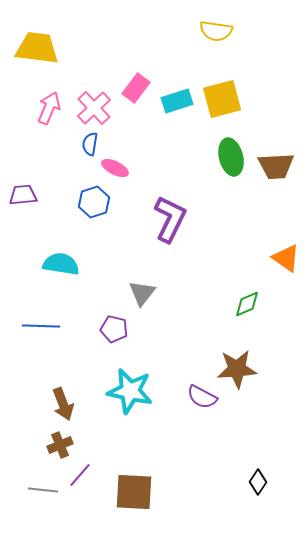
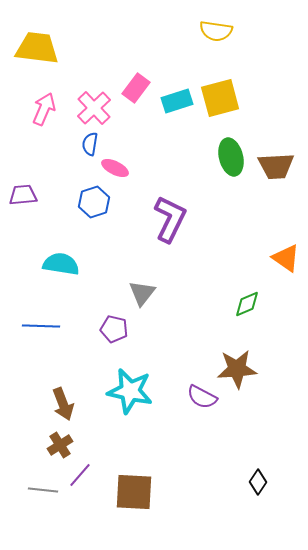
yellow square: moved 2 px left, 1 px up
pink arrow: moved 5 px left, 1 px down
brown cross: rotated 10 degrees counterclockwise
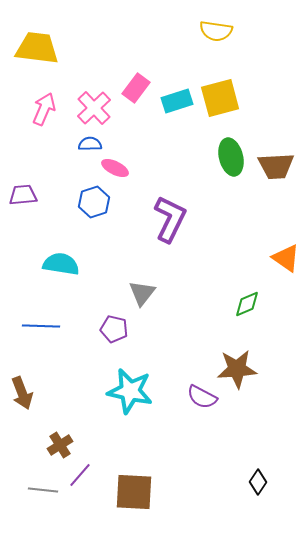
blue semicircle: rotated 80 degrees clockwise
brown arrow: moved 41 px left, 11 px up
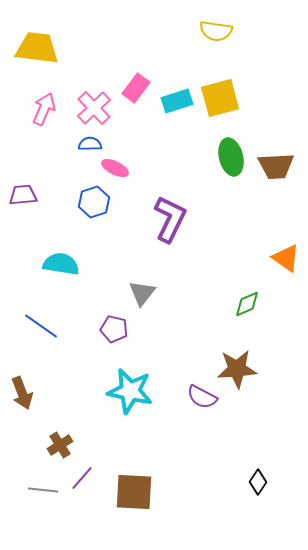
blue line: rotated 33 degrees clockwise
purple line: moved 2 px right, 3 px down
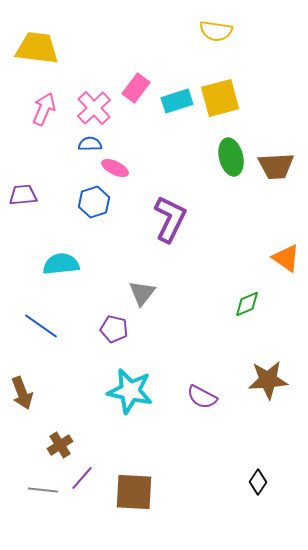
cyan semicircle: rotated 15 degrees counterclockwise
brown star: moved 31 px right, 11 px down
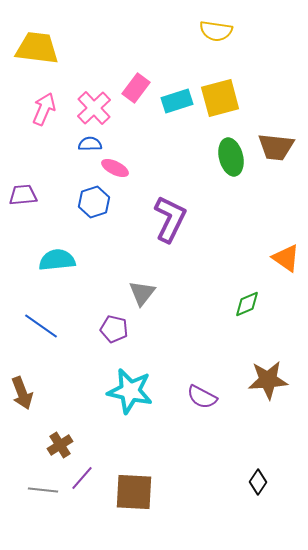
brown trapezoid: moved 19 px up; rotated 9 degrees clockwise
cyan semicircle: moved 4 px left, 4 px up
